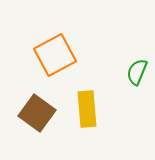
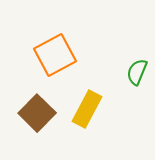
yellow rectangle: rotated 33 degrees clockwise
brown square: rotated 9 degrees clockwise
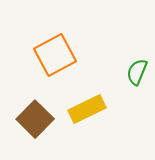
yellow rectangle: rotated 36 degrees clockwise
brown square: moved 2 px left, 6 px down
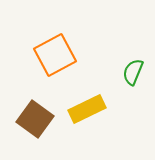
green semicircle: moved 4 px left
brown square: rotated 9 degrees counterclockwise
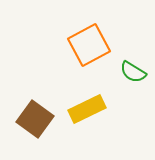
orange square: moved 34 px right, 10 px up
green semicircle: rotated 80 degrees counterclockwise
